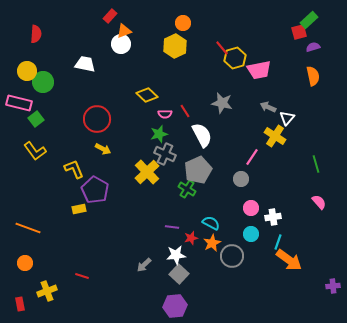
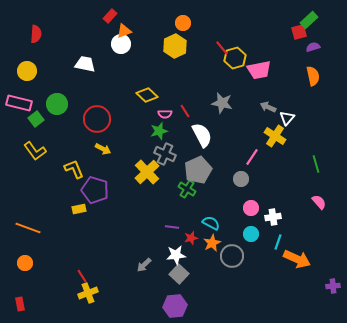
green circle at (43, 82): moved 14 px right, 22 px down
green star at (159, 134): moved 3 px up
purple pentagon at (95, 190): rotated 12 degrees counterclockwise
orange arrow at (289, 260): moved 8 px right, 1 px up; rotated 12 degrees counterclockwise
red line at (82, 276): rotated 40 degrees clockwise
yellow cross at (47, 291): moved 41 px right, 2 px down
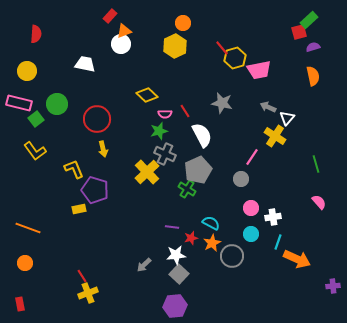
yellow arrow at (103, 149): rotated 49 degrees clockwise
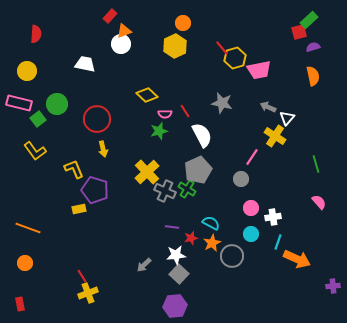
green square at (36, 119): moved 2 px right
gray cross at (165, 154): moved 37 px down
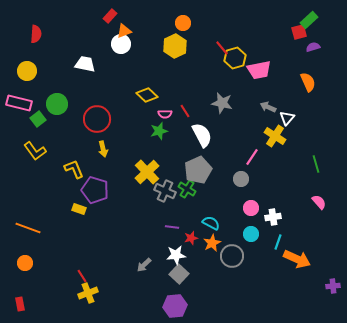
orange semicircle at (313, 76): moved 5 px left, 6 px down; rotated 12 degrees counterclockwise
yellow rectangle at (79, 209): rotated 32 degrees clockwise
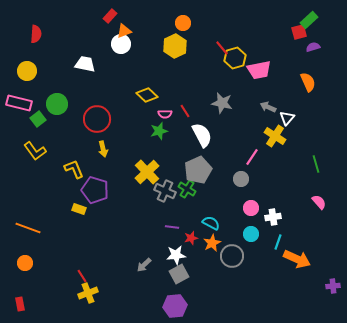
gray square at (179, 274): rotated 18 degrees clockwise
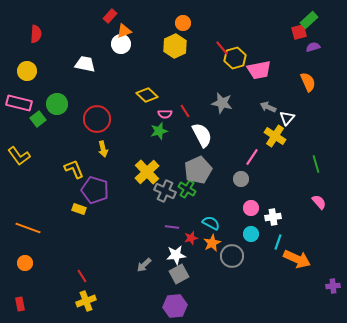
yellow L-shape at (35, 151): moved 16 px left, 5 px down
yellow cross at (88, 293): moved 2 px left, 8 px down
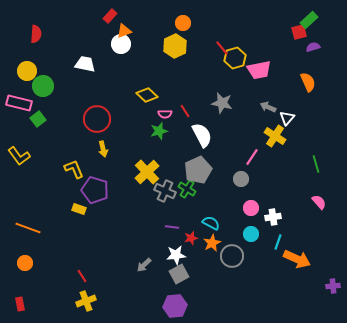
green circle at (57, 104): moved 14 px left, 18 px up
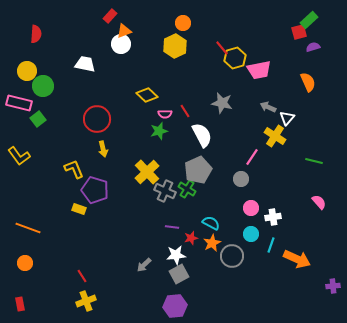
green line at (316, 164): moved 2 px left, 3 px up; rotated 60 degrees counterclockwise
cyan line at (278, 242): moved 7 px left, 3 px down
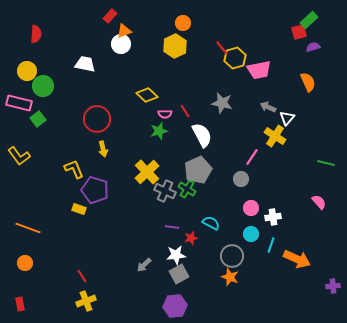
green line at (314, 161): moved 12 px right, 2 px down
orange star at (212, 243): moved 18 px right, 34 px down; rotated 24 degrees counterclockwise
